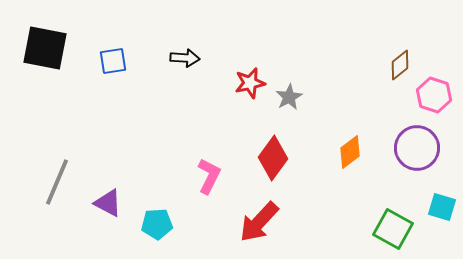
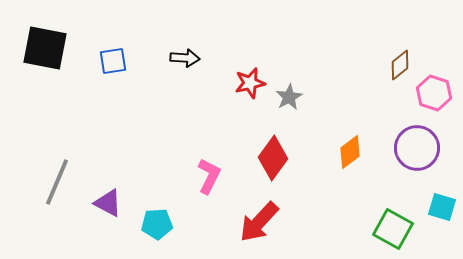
pink hexagon: moved 2 px up
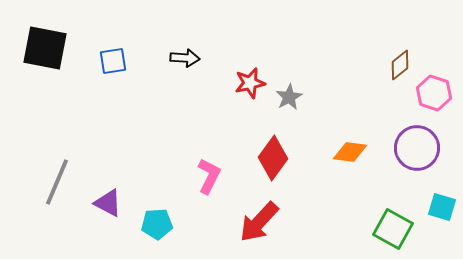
orange diamond: rotated 44 degrees clockwise
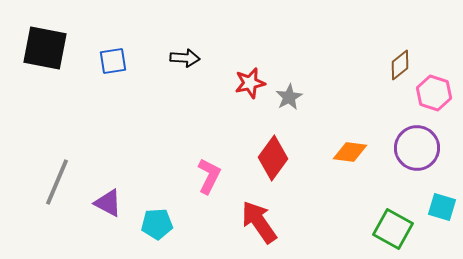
red arrow: rotated 102 degrees clockwise
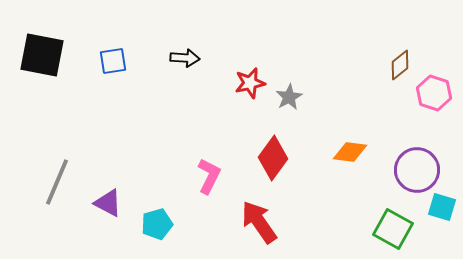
black square: moved 3 px left, 7 px down
purple circle: moved 22 px down
cyan pentagon: rotated 12 degrees counterclockwise
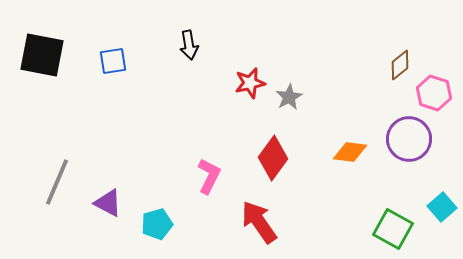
black arrow: moved 4 px right, 13 px up; rotated 76 degrees clockwise
purple circle: moved 8 px left, 31 px up
cyan square: rotated 32 degrees clockwise
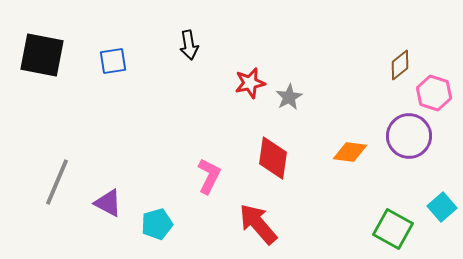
purple circle: moved 3 px up
red diamond: rotated 27 degrees counterclockwise
red arrow: moved 1 px left, 2 px down; rotated 6 degrees counterclockwise
